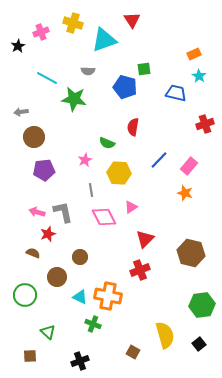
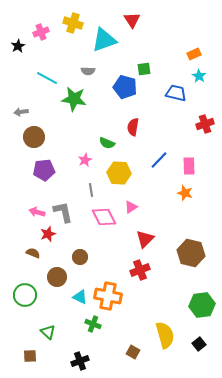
pink rectangle at (189, 166): rotated 42 degrees counterclockwise
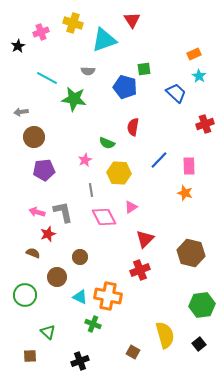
blue trapezoid at (176, 93): rotated 30 degrees clockwise
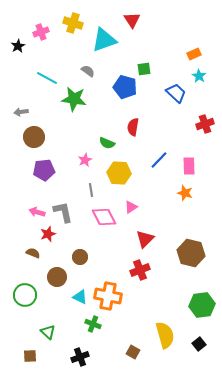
gray semicircle at (88, 71): rotated 144 degrees counterclockwise
black cross at (80, 361): moved 4 px up
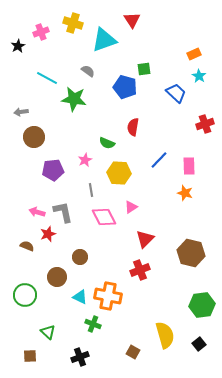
purple pentagon at (44, 170): moved 9 px right
brown semicircle at (33, 253): moved 6 px left, 7 px up
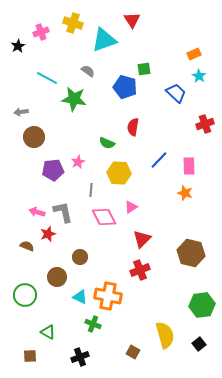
pink star at (85, 160): moved 7 px left, 2 px down
gray line at (91, 190): rotated 16 degrees clockwise
red triangle at (145, 239): moved 3 px left
green triangle at (48, 332): rotated 14 degrees counterclockwise
